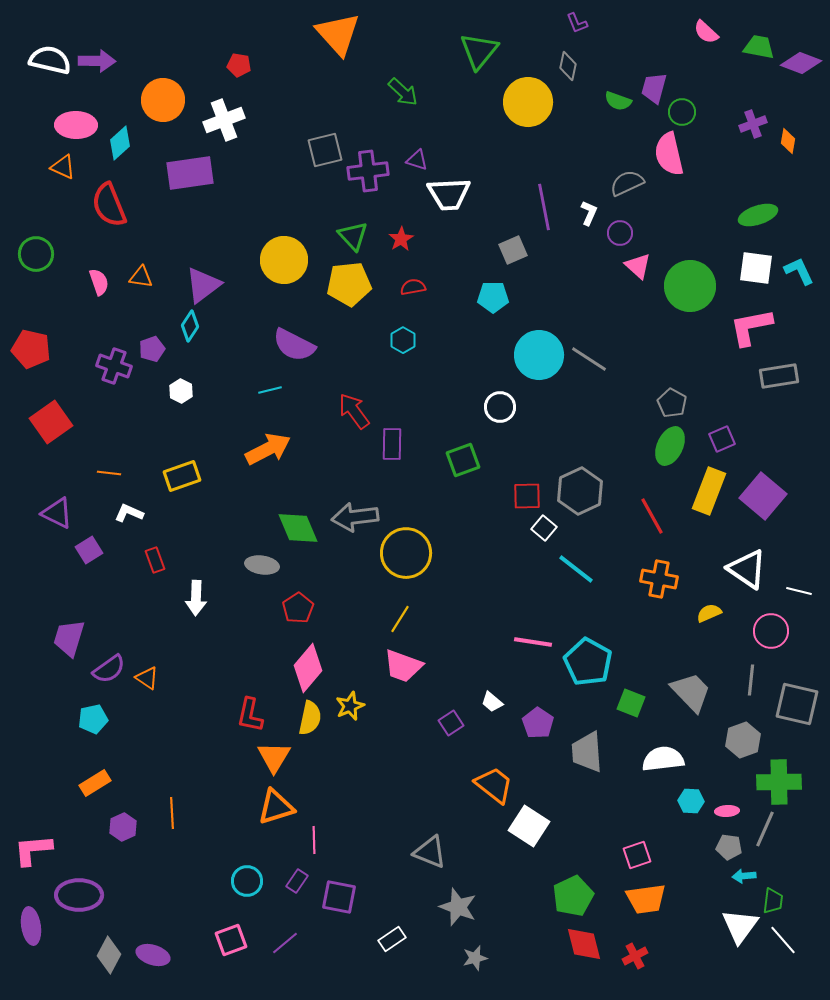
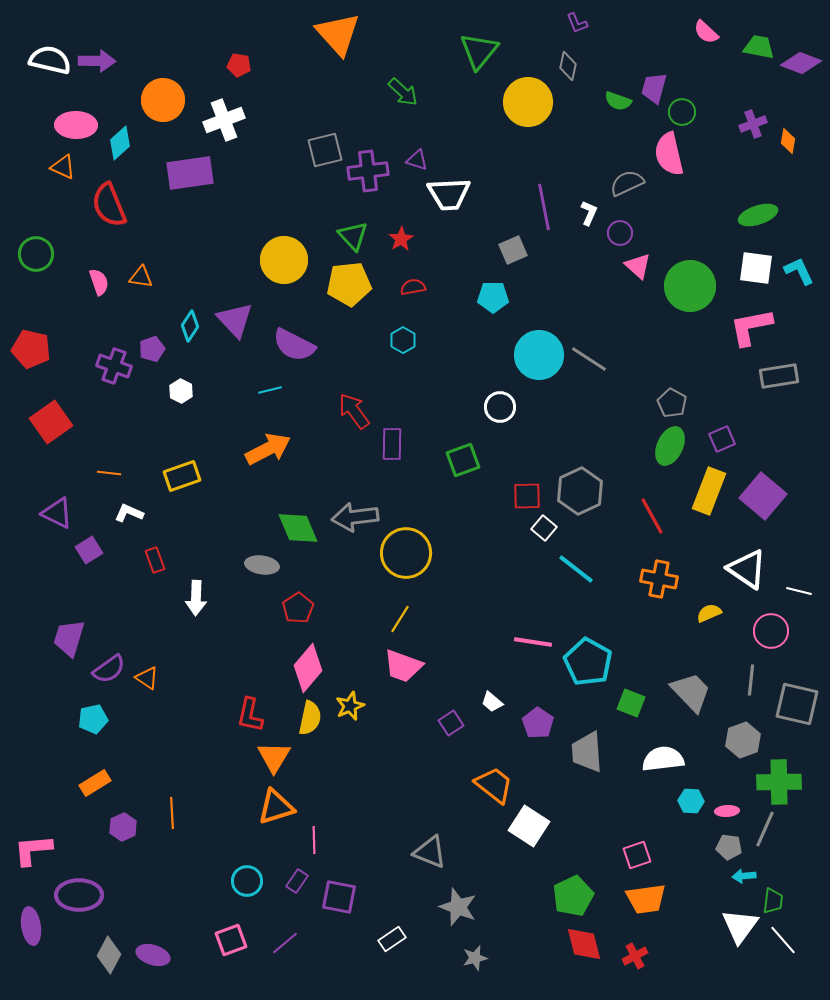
purple triangle at (203, 285): moved 32 px right, 35 px down; rotated 36 degrees counterclockwise
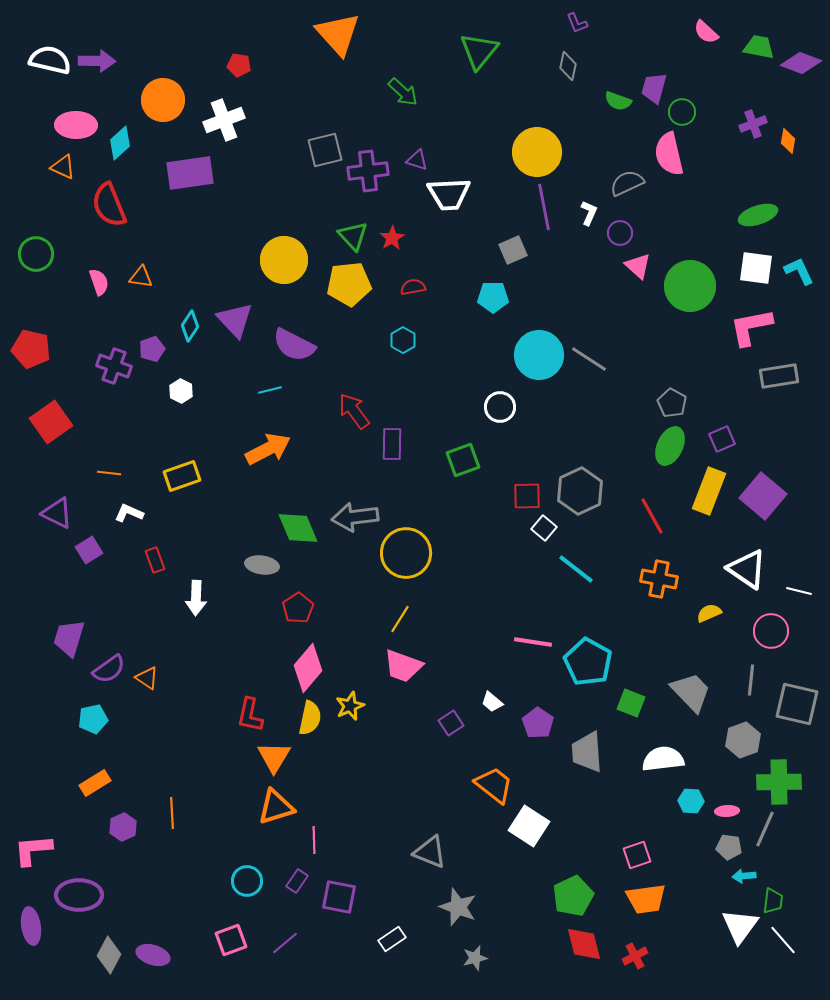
yellow circle at (528, 102): moved 9 px right, 50 px down
red star at (401, 239): moved 9 px left, 1 px up
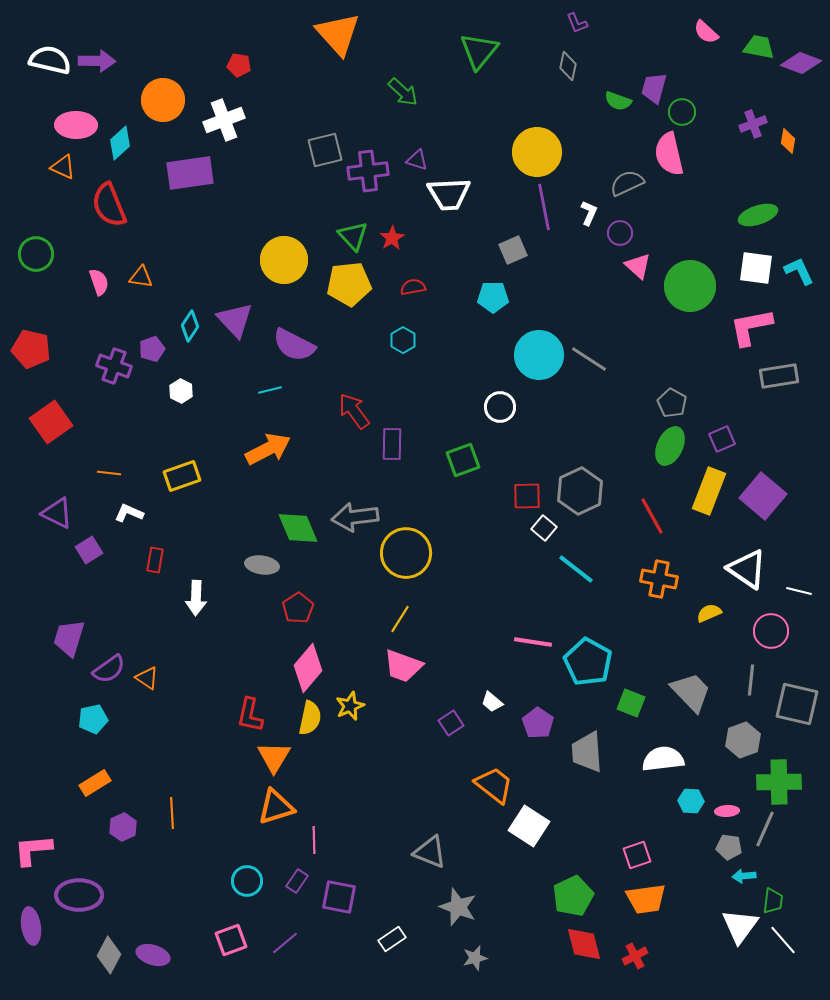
red rectangle at (155, 560): rotated 30 degrees clockwise
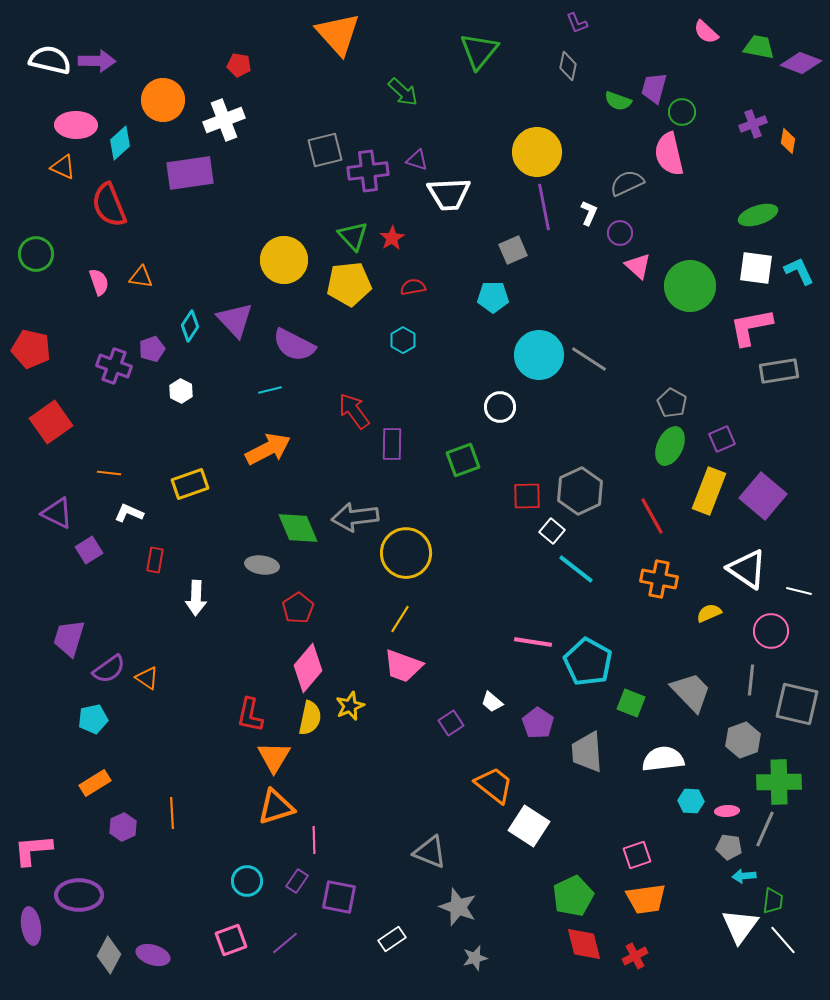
gray rectangle at (779, 376): moved 5 px up
yellow rectangle at (182, 476): moved 8 px right, 8 px down
white square at (544, 528): moved 8 px right, 3 px down
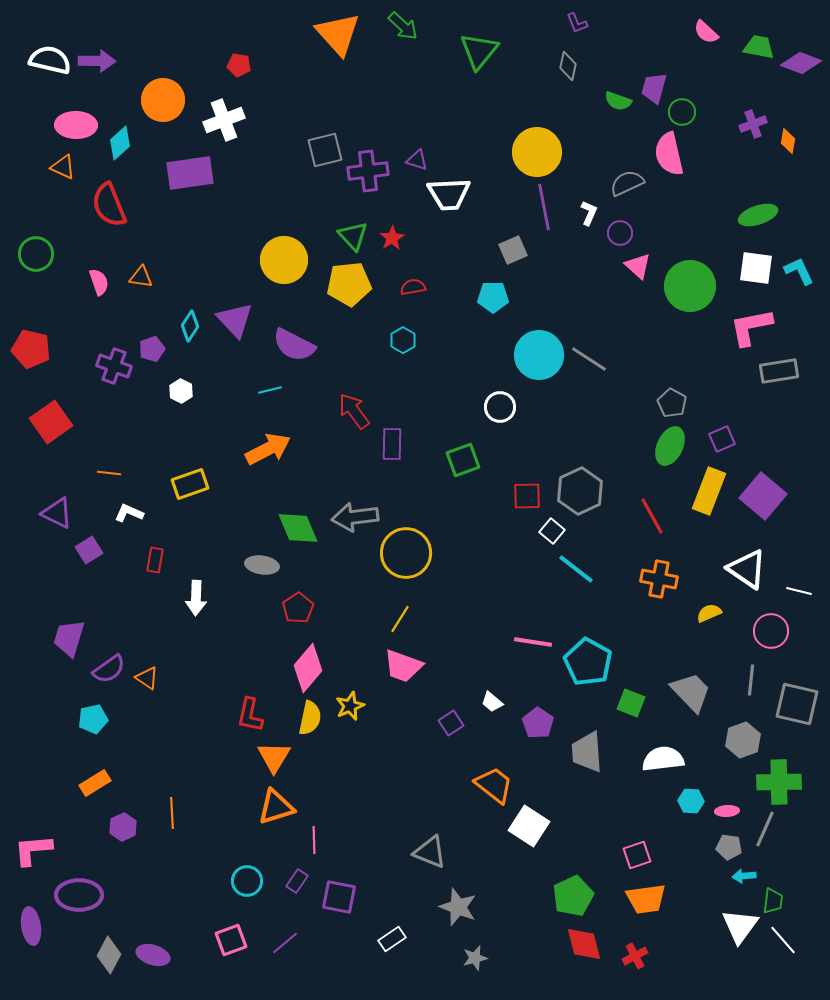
green arrow at (403, 92): moved 66 px up
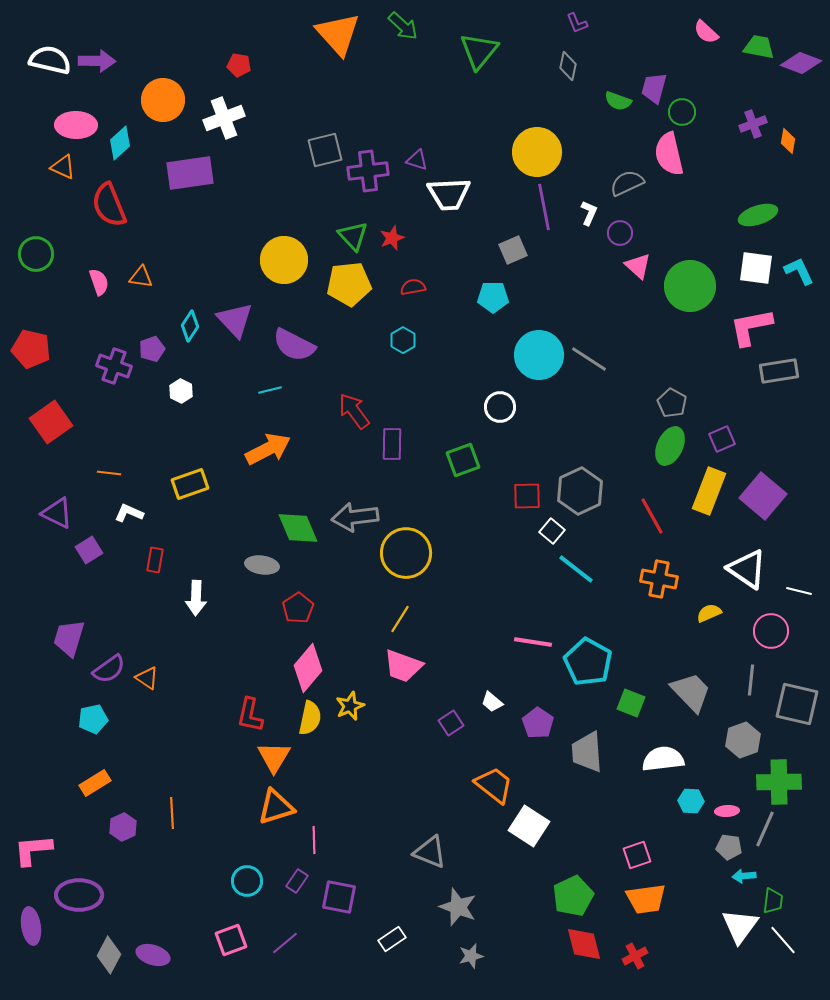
white cross at (224, 120): moved 2 px up
red star at (392, 238): rotated 10 degrees clockwise
gray star at (475, 958): moved 4 px left, 2 px up
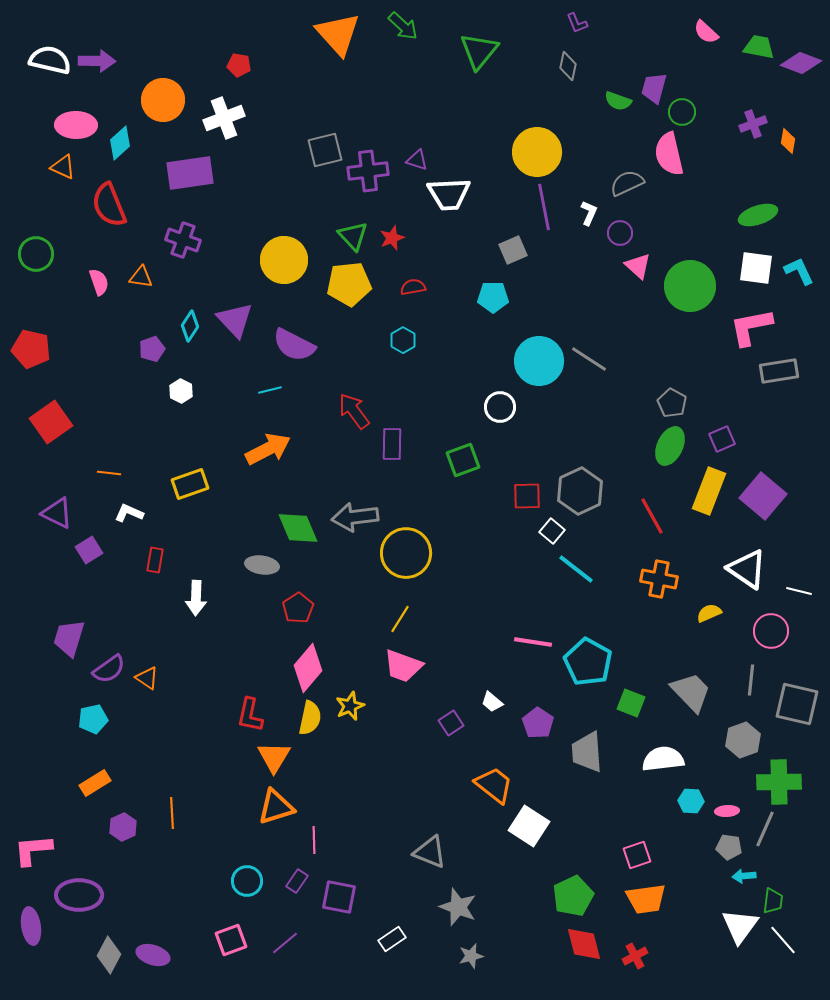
cyan circle at (539, 355): moved 6 px down
purple cross at (114, 366): moved 69 px right, 126 px up
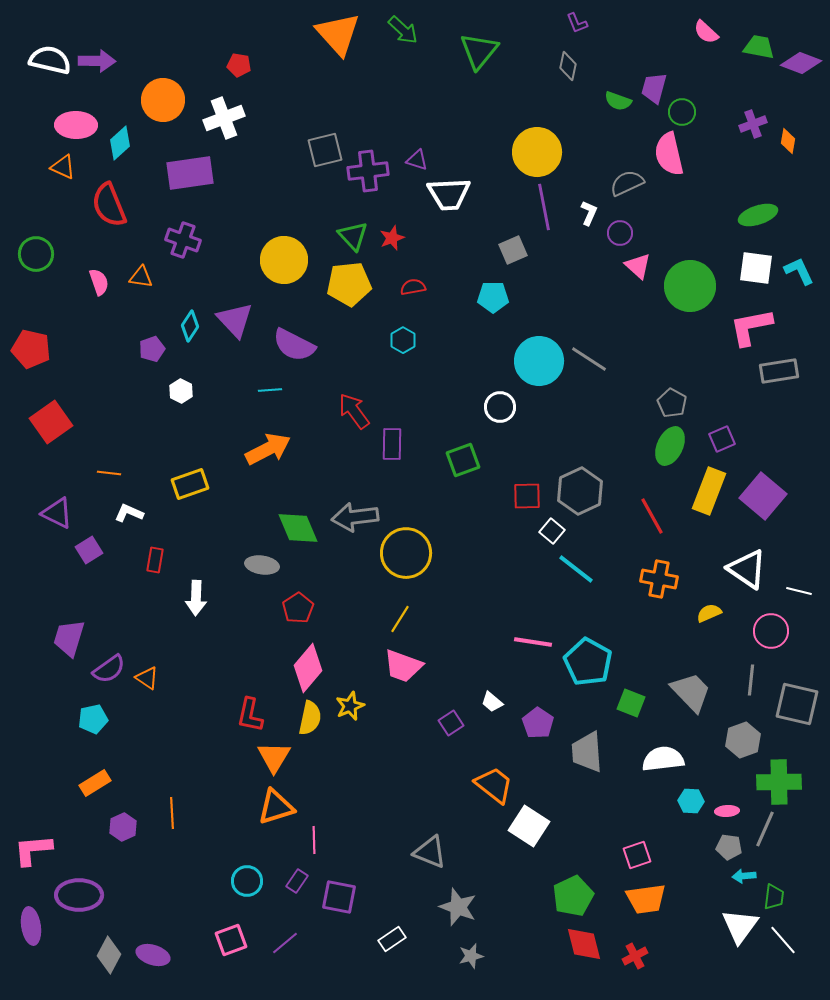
green arrow at (403, 26): moved 4 px down
cyan line at (270, 390): rotated 10 degrees clockwise
green trapezoid at (773, 901): moved 1 px right, 4 px up
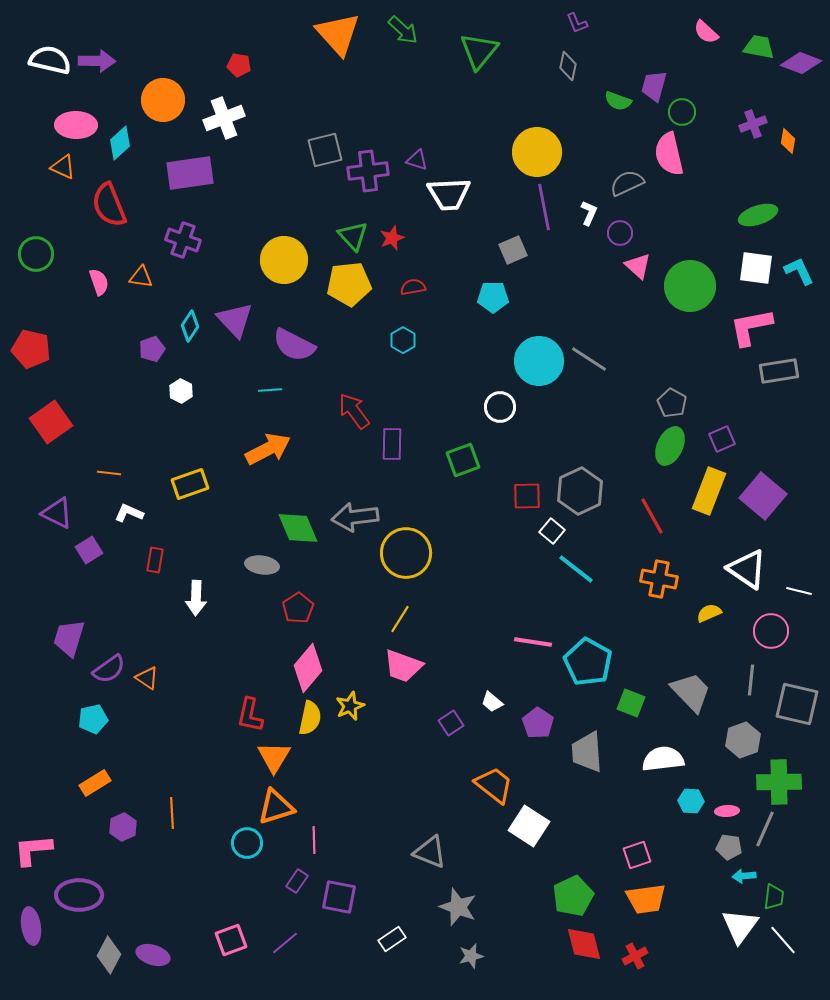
purple trapezoid at (654, 88): moved 2 px up
cyan circle at (247, 881): moved 38 px up
